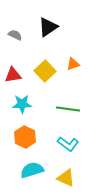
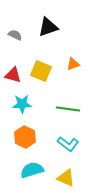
black triangle: rotated 15 degrees clockwise
yellow square: moved 4 px left; rotated 25 degrees counterclockwise
red triangle: rotated 24 degrees clockwise
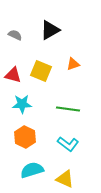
black triangle: moved 2 px right, 3 px down; rotated 10 degrees counterclockwise
yellow triangle: moved 1 px left, 1 px down
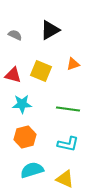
orange hexagon: rotated 20 degrees clockwise
cyan L-shape: rotated 25 degrees counterclockwise
